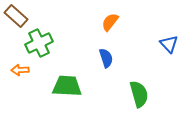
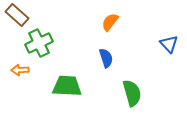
brown rectangle: moved 1 px right, 1 px up
green semicircle: moved 7 px left, 1 px up
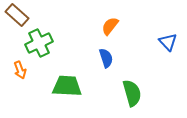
orange semicircle: moved 4 px down
blue triangle: moved 1 px left, 2 px up
orange arrow: rotated 108 degrees counterclockwise
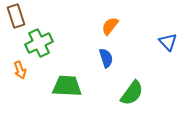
brown rectangle: moved 1 px left, 1 px down; rotated 30 degrees clockwise
green semicircle: rotated 52 degrees clockwise
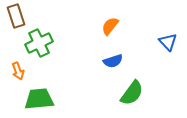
blue semicircle: moved 7 px right, 3 px down; rotated 90 degrees clockwise
orange arrow: moved 2 px left, 1 px down
green trapezoid: moved 28 px left, 13 px down; rotated 8 degrees counterclockwise
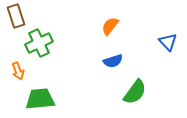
green semicircle: moved 3 px right, 1 px up
green trapezoid: moved 1 px right
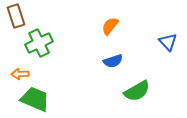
orange arrow: moved 2 px right, 3 px down; rotated 108 degrees clockwise
green semicircle: moved 2 px right, 1 px up; rotated 24 degrees clockwise
green trapezoid: moved 5 px left; rotated 28 degrees clockwise
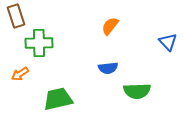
green cross: rotated 24 degrees clockwise
blue semicircle: moved 5 px left, 7 px down; rotated 12 degrees clockwise
orange arrow: rotated 30 degrees counterclockwise
green semicircle: rotated 28 degrees clockwise
green trapezoid: moved 23 px right; rotated 36 degrees counterclockwise
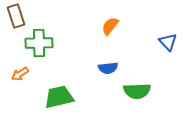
green trapezoid: moved 1 px right, 2 px up
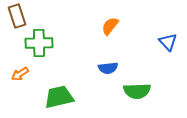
brown rectangle: moved 1 px right
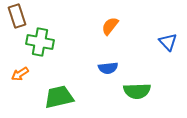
green cross: moved 1 px right, 1 px up; rotated 12 degrees clockwise
